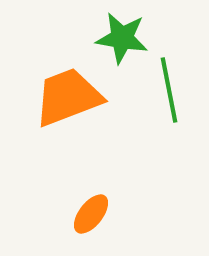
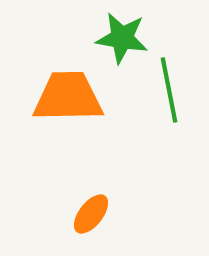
orange trapezoid: rotated 20 degrees clockwise
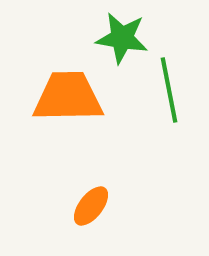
orange ellipse: moved 8 px up
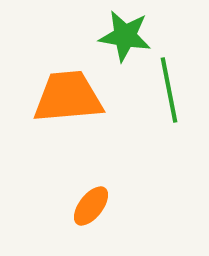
green star: moved 3 px right, 2 px up
orange trapezoid: rotated 4 degrees counterclockwise
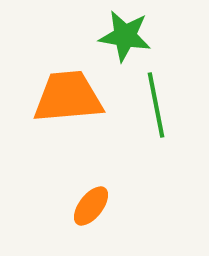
green line: moved 13 px left, 15 px down
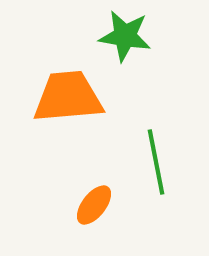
green line: moved 57 px down
orange ellipse: moved 3 px right, 1 px up
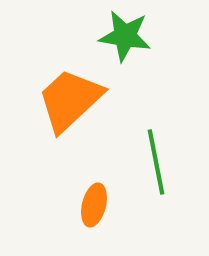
orange trapezoid: moved 2 px right, 3 px down; rotated 38 degrees counterclockwise
orange ellipse: rotated 24 degrees counterclockwise
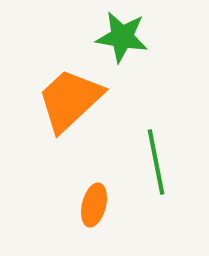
green star: moved 3 px left, 1 px down
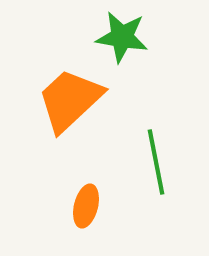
orange ellipse: moved 8 px left, 1 px down
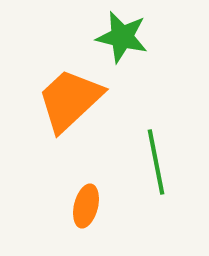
green star: rotated 4 degrees clockwise
